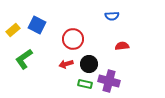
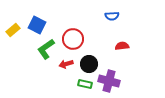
green L-shape: moved 22 px right, 10 px up
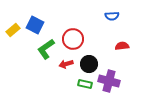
blue square: moved 2 px left
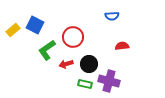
red circle: moved 2 px up
green L-shape: moved 1 px right, 1 px down
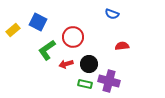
blue semicircle: moved 2 px up; rotated 24 degrees clockwise
blue square: moved 3 px right, 3 px up
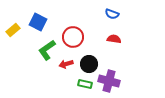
red semicircle: moved 8 px left, 7 px up; rotated 16 degrees clockwise
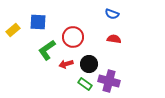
blue square: rotated 24 degrees counterclockwise
green rectangle: rotated 24 degrees clockwise
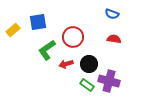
blue square: rotated 12 degrees counterclockwise
green rectangle: moved 2 px right, 1 px down
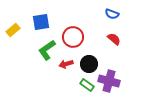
blue square: moved 3 px right
red semicircle: rotated 32 degrees clockwise
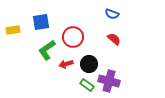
yellow rectangle: rotated 32 degrees clockwise
